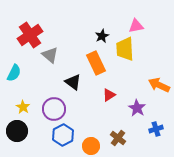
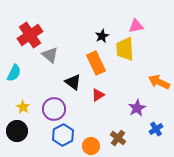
orange arrow: moved 3 px up
red triangle: moved 11 px left
purple star: rotated 12 degrees clockwise
blue cross: rotated 16 degrees counterclockwise
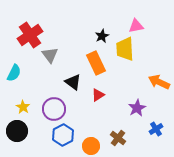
gray triangle: rotated 12 degrees clockwise
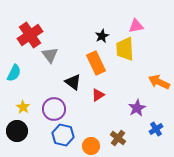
blue hexagon: rotated 20 degrees counterclockwise
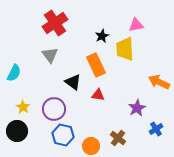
pink triangle: moved 1 px up
red cross: moved 25 px right, 12 px up
orange rectangle: moved 2 px down
red triangle: rotated 40 degrees clockwise
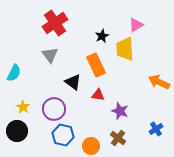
pink triangle: rotated 21 degrees counterclockwise
purple star: moved 17 px left, 3 px down; rotated 24 degrees counterclockwise
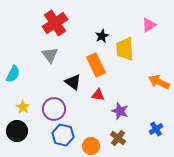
pink triangle: moved 13 px right
cyan semicircle: moved 1 px left, 1 px down
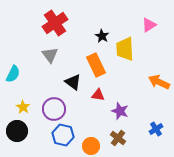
black star: rotated 16 degrees counterclockwise
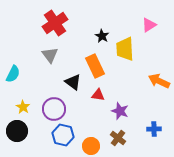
orange rectangle: moved 1 px left, 1 px down
orange arrow: moved 1 px up
blue cross: moved 2 px left; rotated 32 degrees clockwise
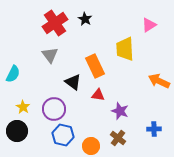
black star: moved 17 px left, 17 px up
